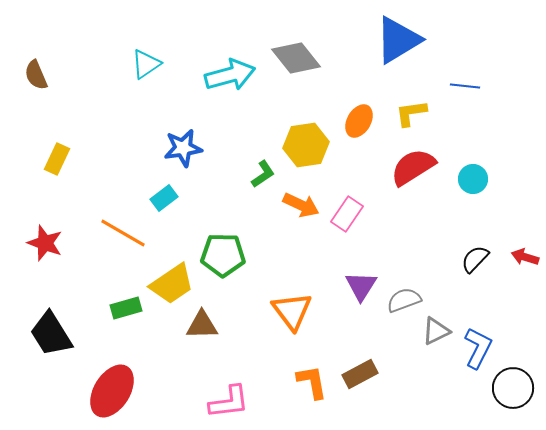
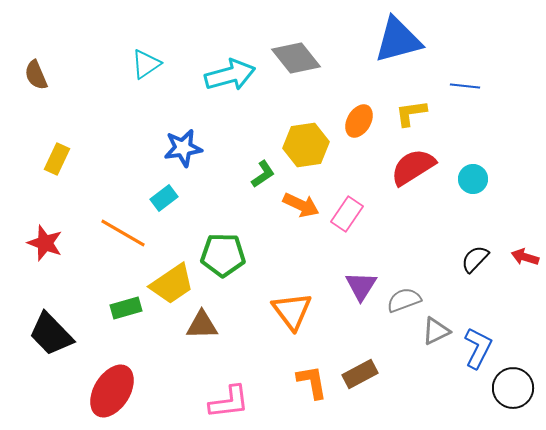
blue triangle: rotated 16 degrees clockwise
black trapezoid: rotated 12 degrees counterclockwise
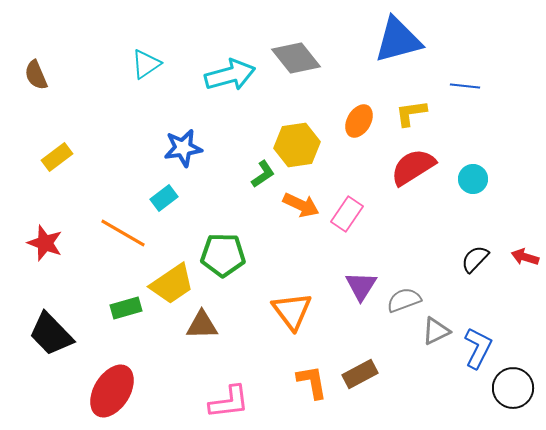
yellow hexagon: moved 9 px left
yellow rectangle: moved 2 px up; rotated 28 degrees clockwise
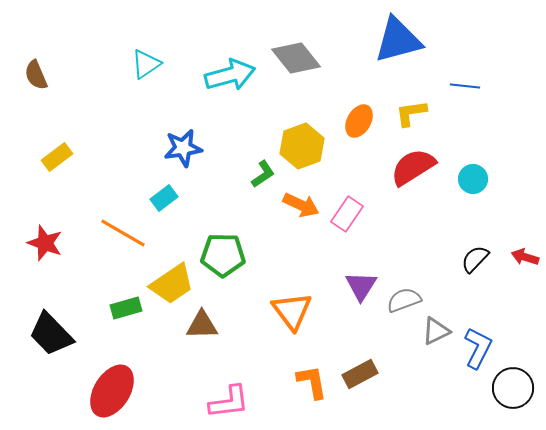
yellow hexagon: moved 5 px right, 1 px down; rotated 12 degrees counterclockwise
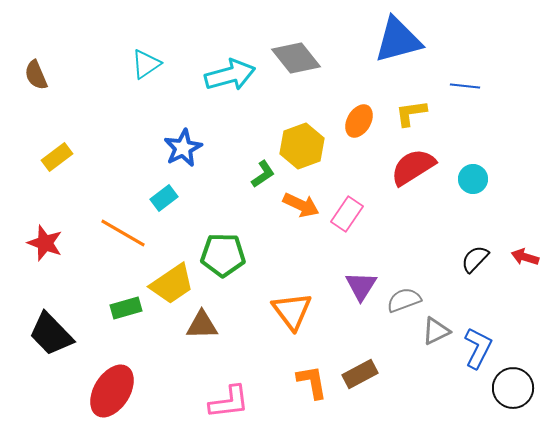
blue star: rotated 18 degrees counterclockwise
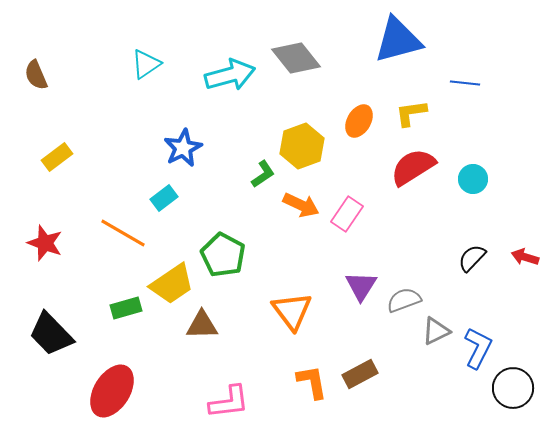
blue line: moved 3 px up
green pentagon: rotated 27 degrees clockwise
black semicircle: moved 3 px left, 1 px up
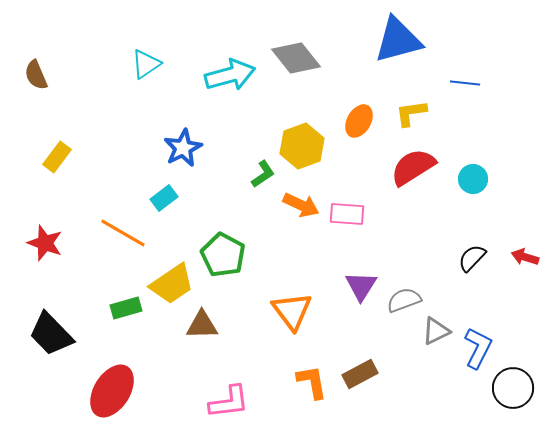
yellow rectangle: rotated 16 degrees counterclockwise
pink rectangle: rotated 60 degrees clockwise
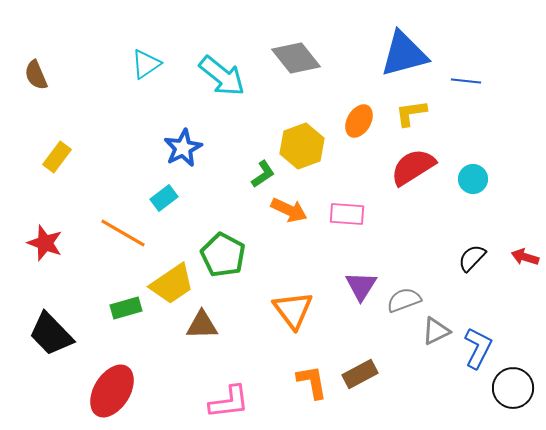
blue triangle: moved 6 px right, 14 px down
cyan arrow: moved 8 px left, 1 px down; rotated 54 degrees clockwise
blue line: moved 1 px right, 2 px up
orange arrow: moved 12 px left, 5 px down
orange triangle: moved 1 px right, 1 px up
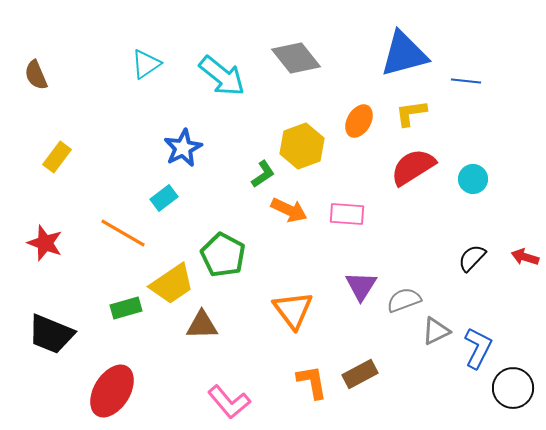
black trapezoid: rotated 24 degrees counterclockwise
pink L-shape: rotated 57 degrees clockwise
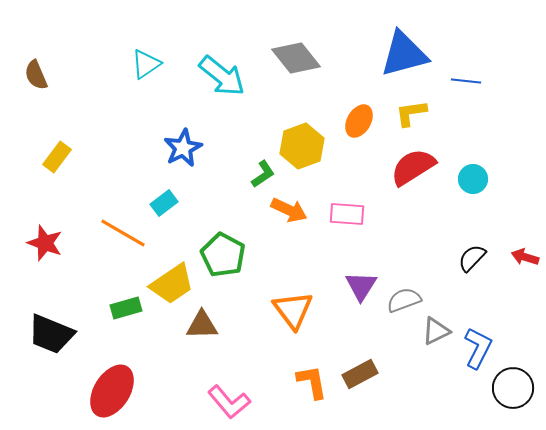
cyan rectangle: moved 5 px down
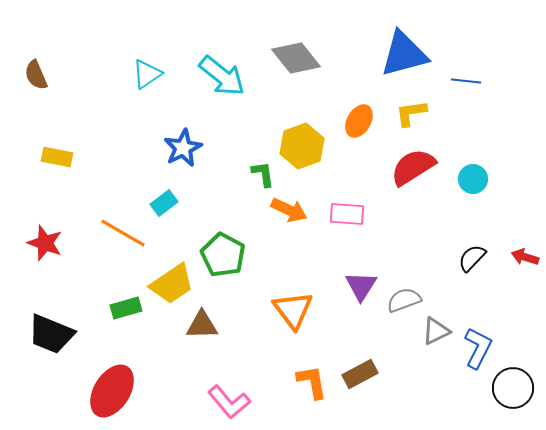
cyan triangle: moved 1 px right, 10 px down
yellow rectangle: rotated 64 degrees clockwise
green L-shape: rotated 64 degrees counterclockwise
